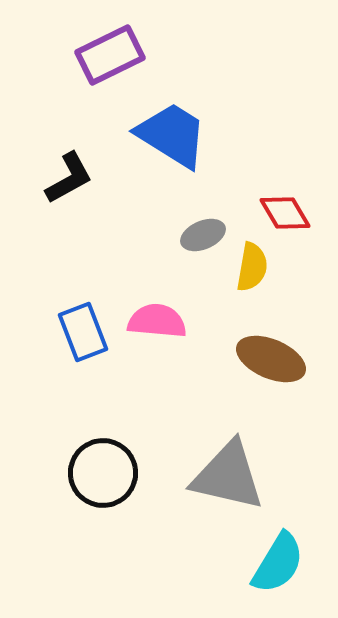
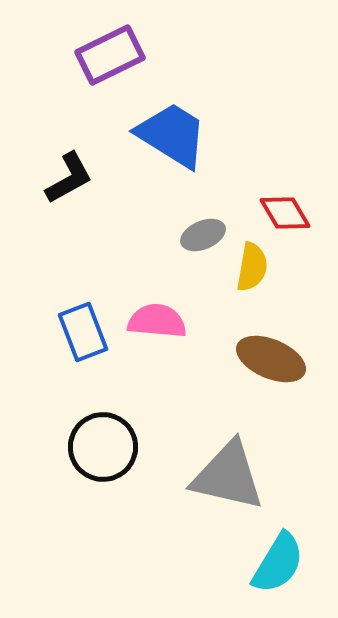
black circle: moved 26 px up
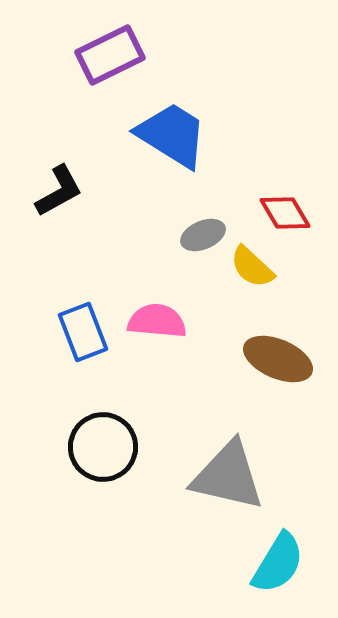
black L-shape: moved 10 px left, 13 px down
yellow semicircle: rotated 123 degrees clockwise
brown ellipse: moved 7 px right
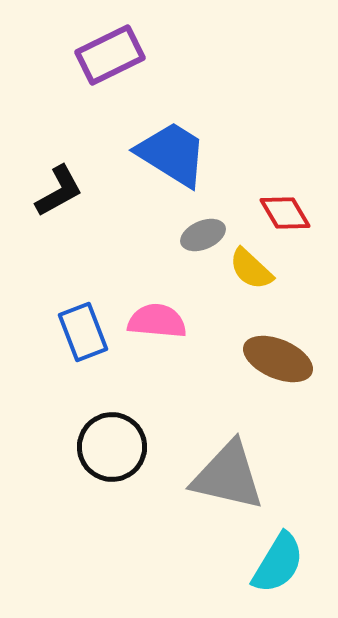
blue trapezoid: moved 19 px down
yellow semicircle: moved 1 px left, 2 px down
black circle: moved 9 px right
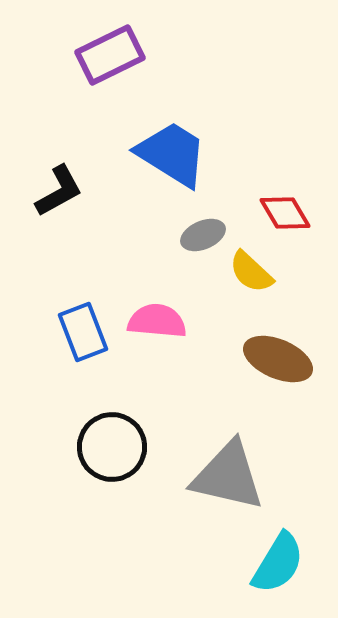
yellow semicircle: moved 3 px down
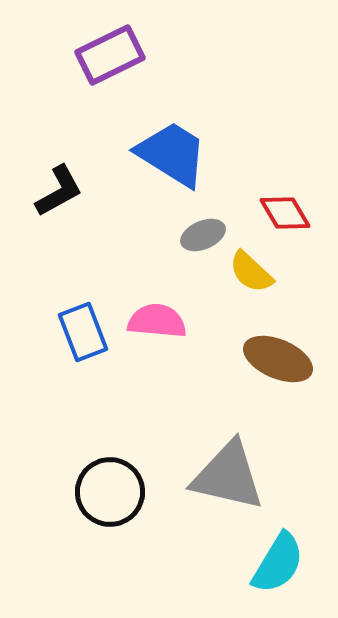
black circle: moved 2 px left, 45 px down
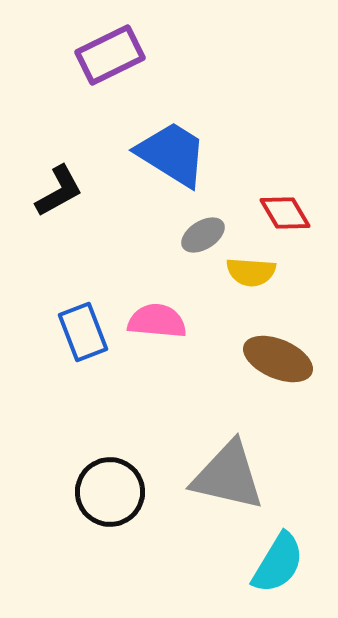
gray ellipse: rotated 9 degrees counterclockwise
yellow semicircle: rotated 39 degrees counterclockwise
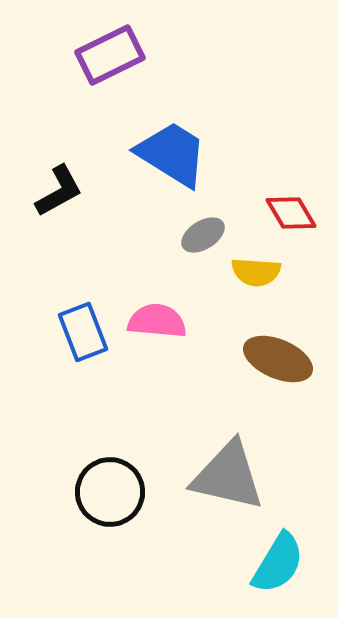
red diamond: moved 6 px right
yellow semicircle: moved 5 px right
